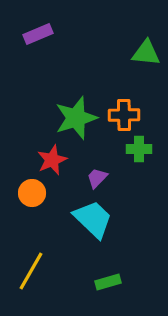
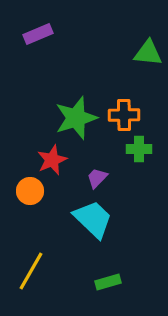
green triangle: moved 2 px right
orange circle: moved 2 px left, 2 px up
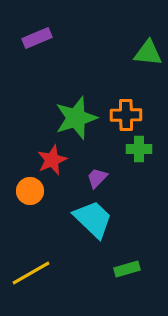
purple rectangle: moved 1 px left, 4 px down
orange cross: moved 2 px right
yellow line: moved 2 px down; rotated 30 degrees clockwise
green rectangle: moved 19 px right, 13 px up
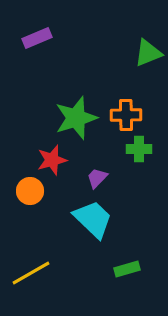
green triangle: rotated 28 degrees counterclockwise
red star: rotated 8 degrees clockwise
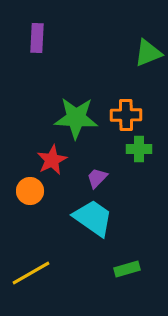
purple rectangle: rotated 64 degrees counterclockwise
green star: rotated 21 degrees clockwise
red star: rotated 12 degrees counterclockwise
cyan trapezoid: moved 1 px up; rotated 9 degrees counterclockwise
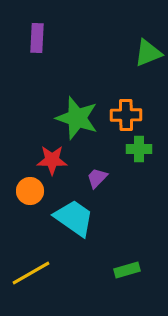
green star: moved 1 px right; rotated 15 degrees clockwise
red star: rotated 28 degrees clockwise
cyan trapezoid: moved 19 px left
green rectangle: moved 1 px down
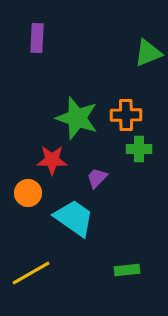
orange circle: moved 2 px left, 2 px down
green rectangle: rotated 10 degrees clockwise
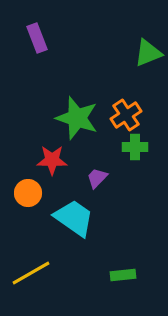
purple rectangle: rotated 24 degrees counterclockwise
orange cross: rotated 32 degrees counterclockwise
green cross: moved 4 px left, 2 px up
green rectangle: moved 4 px left, 5 px down
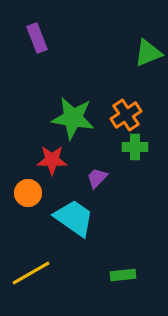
green star: moved 4 px left; rotated 9 degrees counterclockwise
